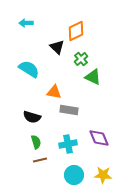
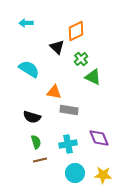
cyan circle: moved 1 px right, 2 px up
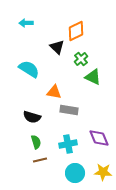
yellow star: moved 3 px up
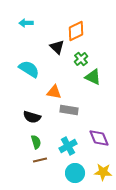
cyan cross: moved 2 px down; rotated 18 degrees counterclockwise
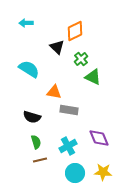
orange diamond: moved 1 px left
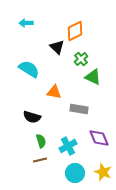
gray rectangle: moved 10 px right, 1 px up
green semicircle: moved 5 px right, 1 px up
yellow star: rotated 18 degrees clockwise
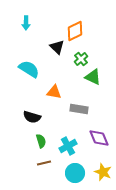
cyan arrow: rotated 88 degrees counterclockwise
brown line: moved 4 px right, 3 px down
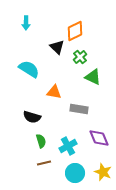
green cross: moved 1 px left, 2 px up
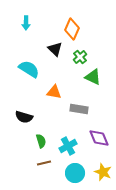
orange diamond: moved 3 px left, 2 px up; rotated 40 degrees counterclockwise
black triangle: moved 2 px left, 2 px down
black semicircle: moved 8 px left
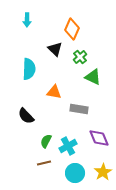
cyan arrow: moved 1 px right, 3 px up
cyan semicircle: rotated 60 degrees clockwise
black semicircle: moved 2 px right, 1 px up; rotated 30 degrees clockwise
green semicircle: moved 5 px right; rotated 136 degrees counterclockwise
yellow star: rotated 18 degrees clockwise
